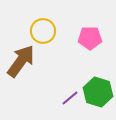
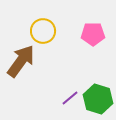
pink pentagon: moved 3 px right, 4 px up
green hexagon: moved 7 px down
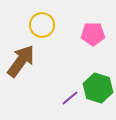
yellow circle: moved 1 px left, 6 px up
green hexagon: moved 11 px up
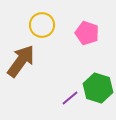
pink pentagon: moved 6 px left, 1 px up; rotated 20 degrees clockwise
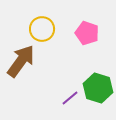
yellow circle: moved 4 px down
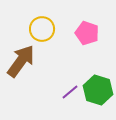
green hexagon: moved 2 px down
purple line: moved 6 px up
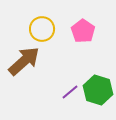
pink pentagon: moved 4 px left, 2 px up; rotated 15 degrees clockwise
brown arrow: moved 3 px right; rotated 12 degrees clockwise
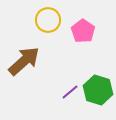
yellow circle: moved 6 px right, 9 px up
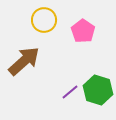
yellow circle: moved 4 px left
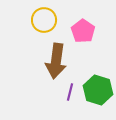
brown arrow: moved 32 px right; rotated 140 degrees clockwise
purple line: rotated 36 degrees counterclockwise
